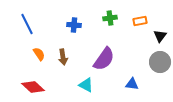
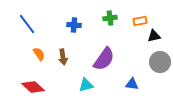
blue line: rotated 10 degrees counterclockwise
black triangle: moved 6 px left; rotated 40 degrees clockwise
cyan triangle: rotated 42 degrees counterclockwise
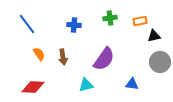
red diamond: rotated 40 degrees counterclockwise
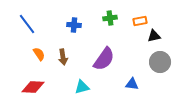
cyan triangle: moved 4 px left, 2 px down
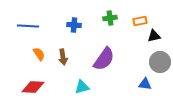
blue line: moved 1 px right, 2 px down; rotated 50 degrees counterclockwise
blue triangle: moved 13 px right
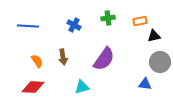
green cross: moved 2 px left
blue cross: rotated 24 degrees clockwise
orange semicircle: moved 2 px left, 7 px down
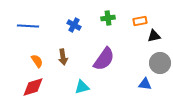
gray circle: moved 1 px down
red diamond: rotated 20 degrees counterclockwise
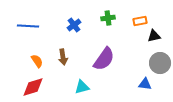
blue cross: rotated 24 degrees clockwise
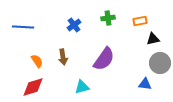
blue line: moved 5 px left, 1 px down
black triangle: moved 1 px left, 3 px down
